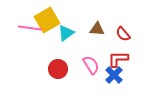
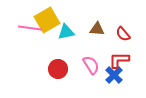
cyan triangle: moved 1 px up; rotated 24 degrees clockwise
red L-shape: moved 1 px right, 1 px down
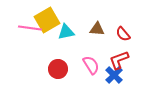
red L-shape: rotated 20 degrees counterclockwise
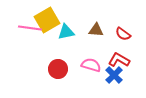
brown triangle: moved 1 px left, 1 px down
red semicircle: rotated 14 degrees counterclockwise
red L-shape: rotated 50 degrees clockwise
pink semicircle: rotated 42 degrees counterclockwise
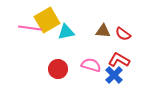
brown triangle: moved 7 px right, 1 px down
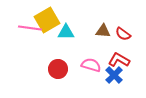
cyan triangle: rotated 12 degrees clockwise
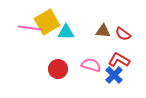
yellow square: moved 2 px down
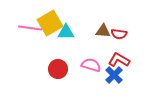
yellow square: moved 3 px right, 1 px down
red semicircle: moved 4 px left; rotated 28 degrees counterclockwise
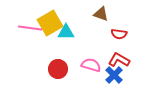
brown triangle: moved 2 px left, 17 px up; rotated 14 degrees clockwise
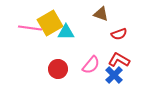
red semicircle: rotated 28 degrees counterclockwise
pink semicircle: rotated 114 degrees clockwise
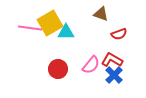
red L-shape: moved 7 px left
